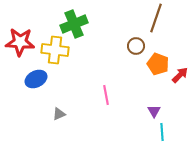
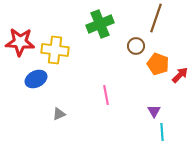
green cross: moved 26 px right
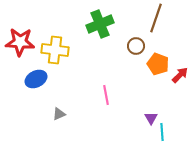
purple triangle: moved 3 px left, 7 px down
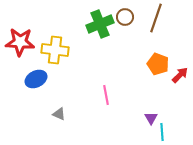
brown circle: moved 11 px left, 29 px up
gray triangle: rotated 48 degrees clockwise
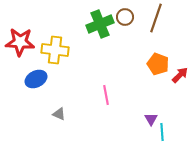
purple triangle: moved 1 px down
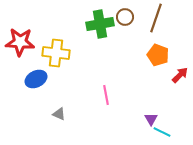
green cross: rotated 12 degrees clockwise
yellow cross: moved 1 px right, 3 px down
orange pentagon: moved 9 px up
cyan line: rotated 60 degrees counterclockwise
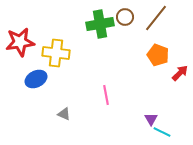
brown line: rotated 20 degrees clockwise
red star: rotated 12 degrees counterclockwise
red arrow: moved 2 px up
gray triangle: moved 5 px right
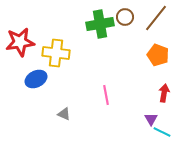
red arrow: moved 16 px left, 20 px down; rotated 36 degrees counterclockwise
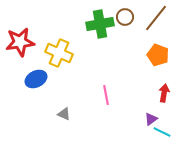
yellow cross: moved 3 px right; rotated 16 degrees clockwise
purple triangle: rotated 24 degrees clockwise
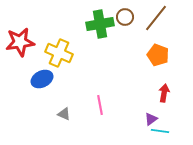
blue ellipse: moved 6 px right
pink line: moved 6 px left, 10 px down
cyan line: moved 2 px left, 1 px up; rotated 18 degrees counterclockwise
